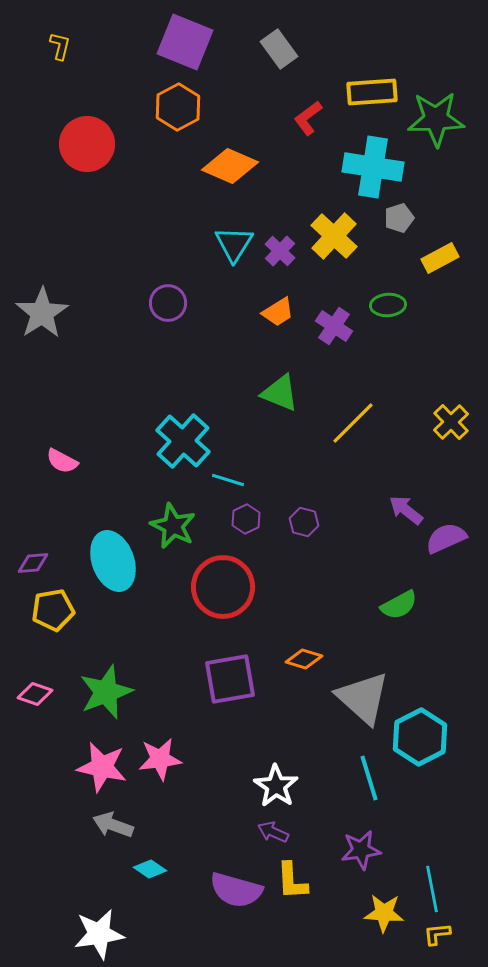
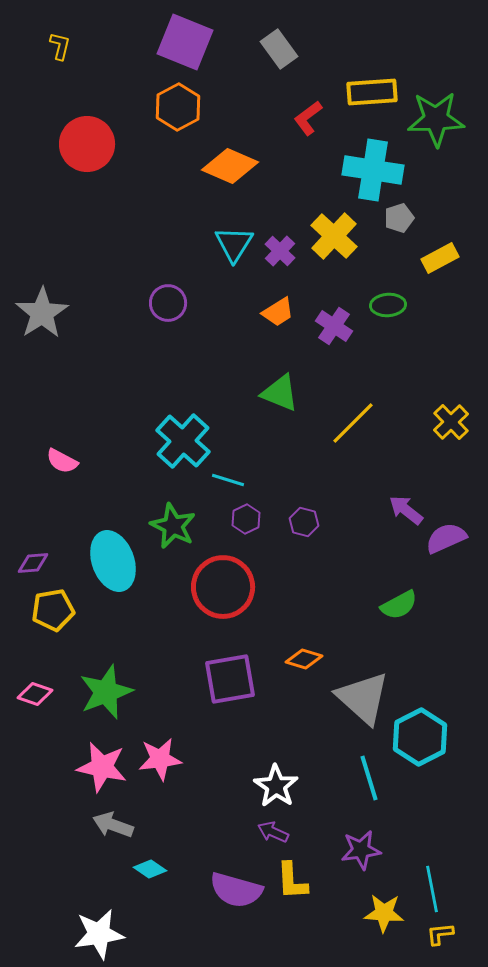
cyan cross at (373, 167): moved 3 px down
yellow L-shape at (437, 934): moved 3 px right
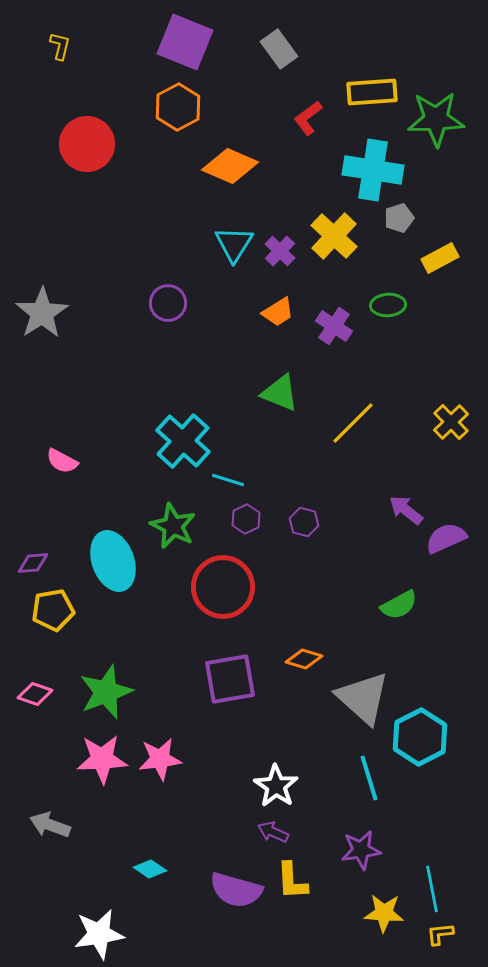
pink star at (102, 767): moved 8 px up; rotated 15 degrees counterclockwise
gray arrow at (113, 825): moved 63 px left
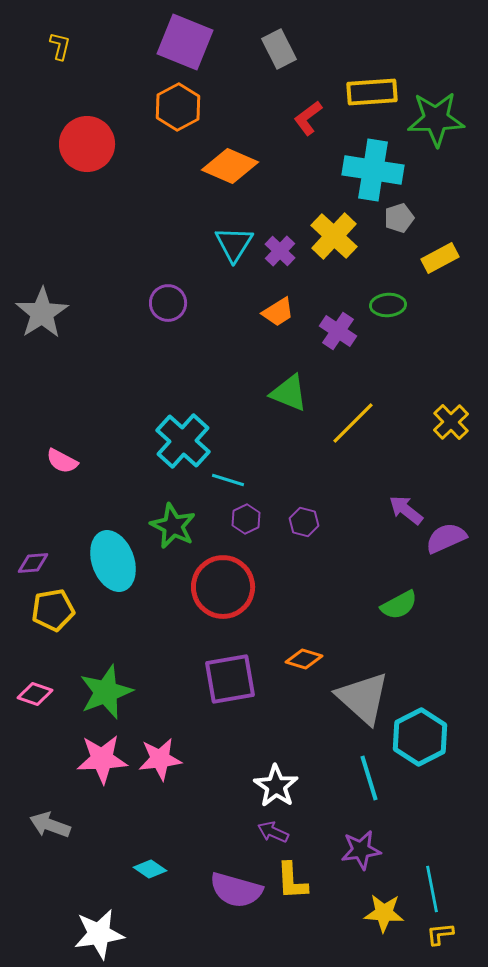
gray rectangle at (279, 49): rotated 9 degrees clockwise
purple cross at (334, 326): moved 4 px right, 5 px down
green triangle at (280, 393): moved 9 px right
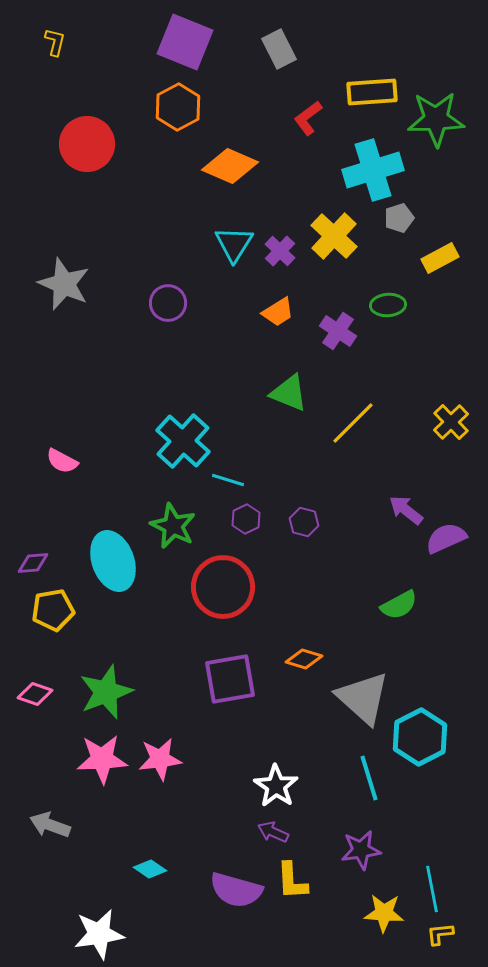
yellow L-shape at (60, 46): moved 5 px left, 4 px up
cyan cross at (373, 170): rotated 26 degrees counterclockwise
gray star at (42, 313): moved 22 px right, 29 px up; rotated 16 degrees counterclockwise
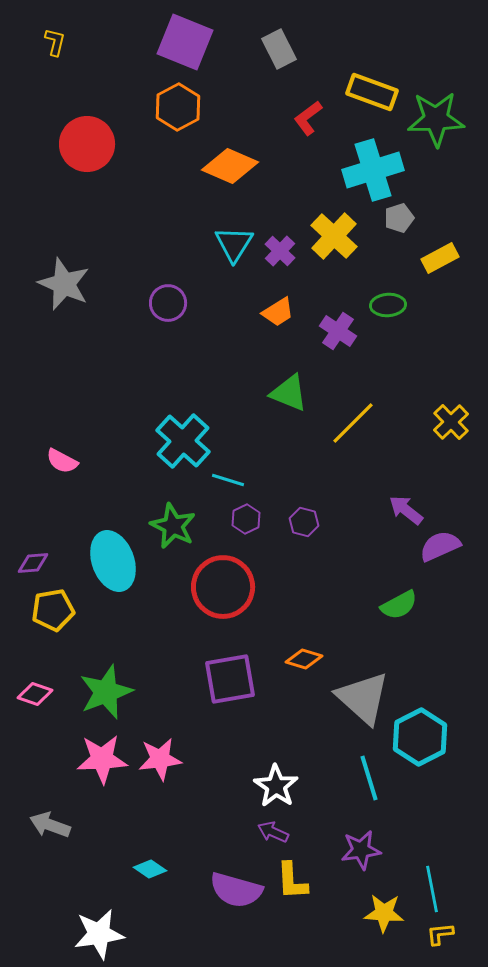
yellow rectangle at (372, 92): rotated 24 degrees clockwise
purple semicircle at (446, 538): moved 6 px left, 8 px down
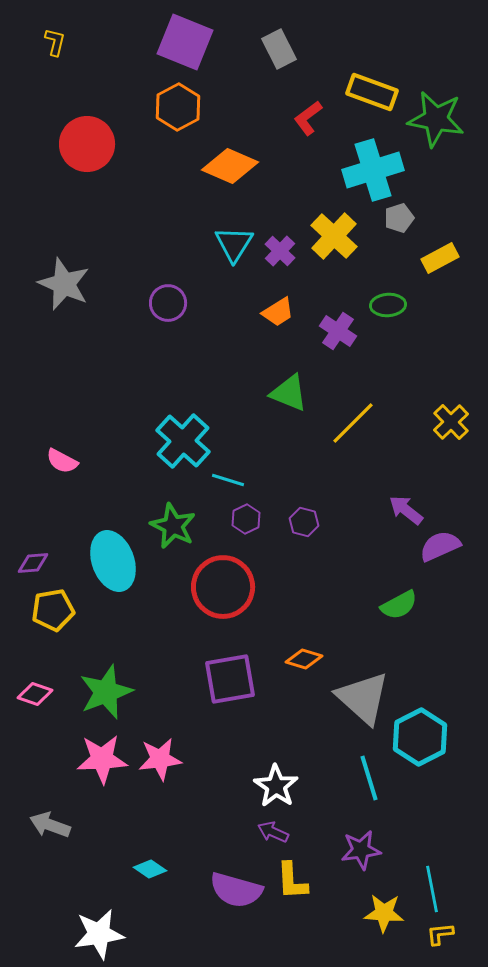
green star at (436, 119): rotated 12 degrees clockwise
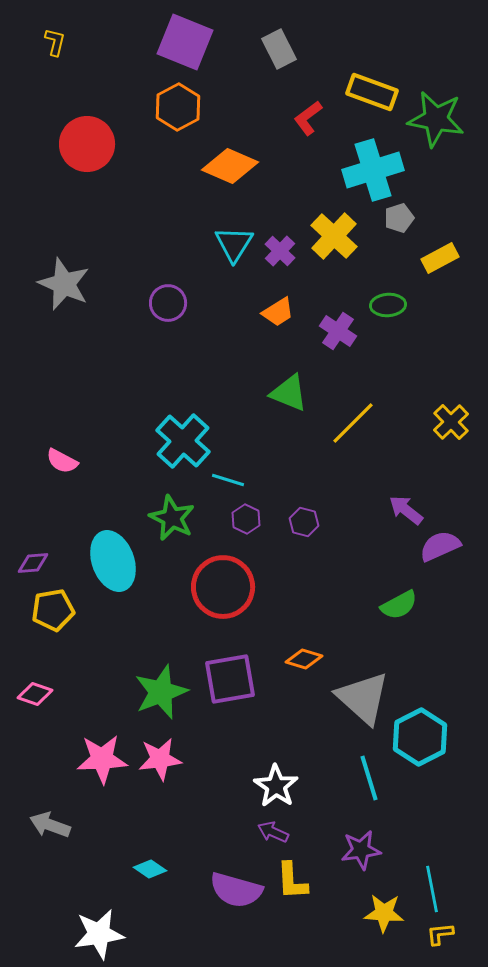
purple hexagon at (246, 519): rotated 8 degrees counterclockwise
green star at (173, 526): moved 1 px left, 8 px up
green star at (106, 692): moved 55 px right
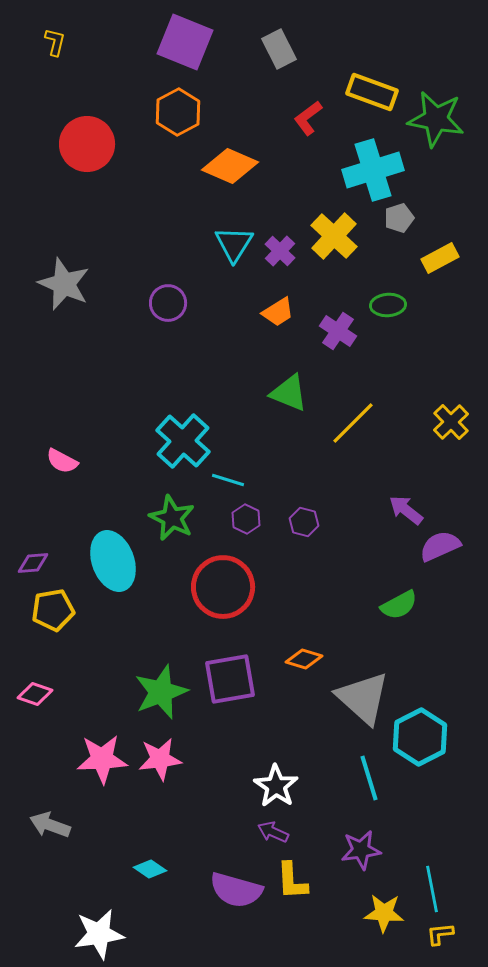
orange hexagon at (178, 107): moved 5 px down
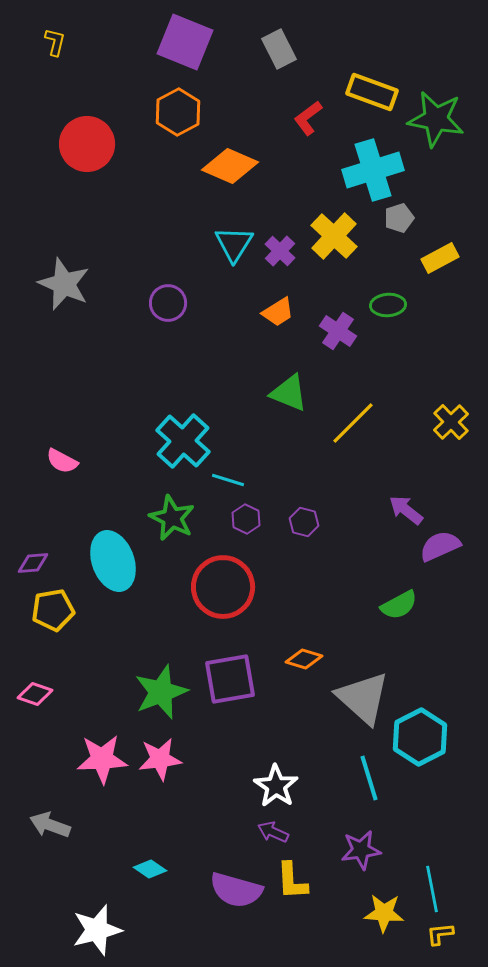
white star at (99, 934): moved 2 px left, 4 px up; rotated 6 degrees counterclockwise
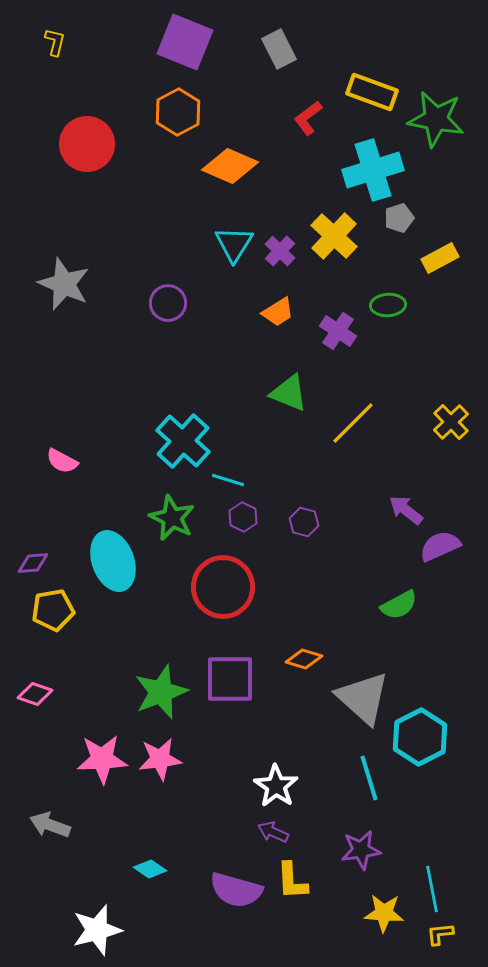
purple hexagon at (246, 519): moved 3 px left, 2 px up
purple square at (230, 679): rotated 10 degrees clockwise
